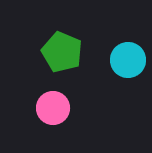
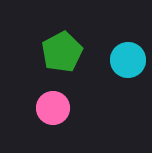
green pentagon: rotated 21 degrees clockwise
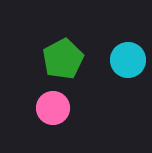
green pentagon: moved 1 px right, 7 px down
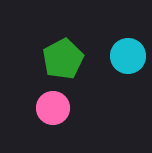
cyan circle: moved 4 px up
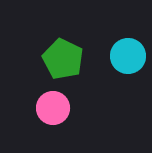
green pentagon: rotated 18 degrees counterclockwise
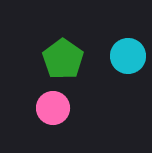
green pentagon: rotated 9 degrees clockwise
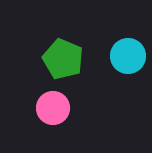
green pentagon: rotated 12 degrees counterclockwise
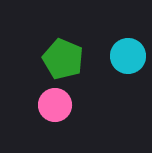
pink circle: moved 2 px right, 3 px up
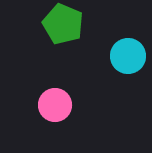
green pentagon: moved 35 px up
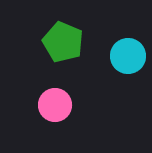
green pentagon: moved 18 px down
